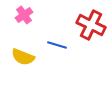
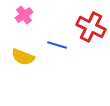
red cross: moved 2 px down
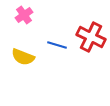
red cross: moved 10 px down
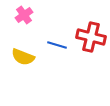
red cross: rotated 12 degrees counterclockwise
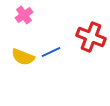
red cross: rotated 8 degrees clockwise
blue line: moved 6 px left, 7 px down; rotated 42 degrees counterclockwise
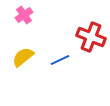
blue line: moved 9 px right, 8 px down
yellow semicircle: rotated 120 degrees clockwise
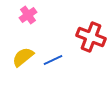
pink cross: moved 4 px right
blue line: moved 7 px left
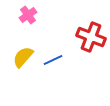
yellow semicircle: rotated 10 degrees counterclockwise
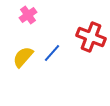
blue line: moved 1 px left, 7 px up; rotated 24 degrees counterclockwise
